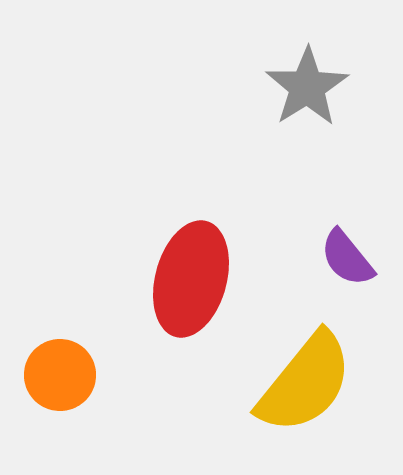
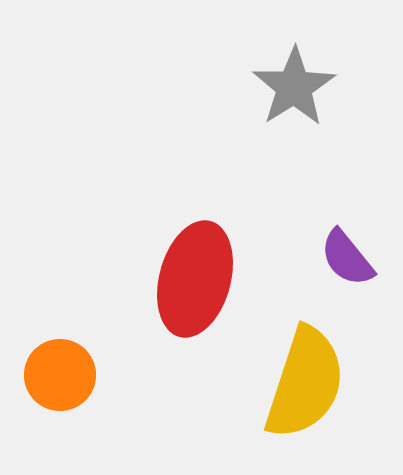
gray star: moved 13 px left
red ellipse: moved 4 px right
yellow semicircle: rotated 21 degrees counterclockwise
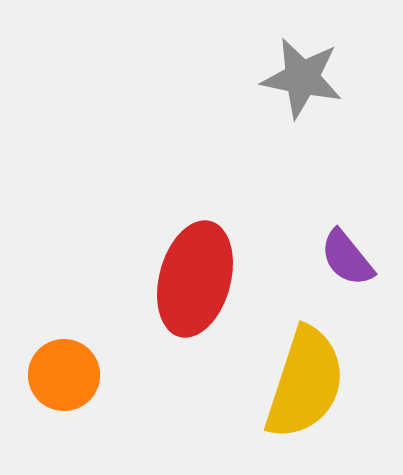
gray star: moved 8 px right, 9 px up; rotated 28 degrees counterclockwise
orange circle: moved 4 px right
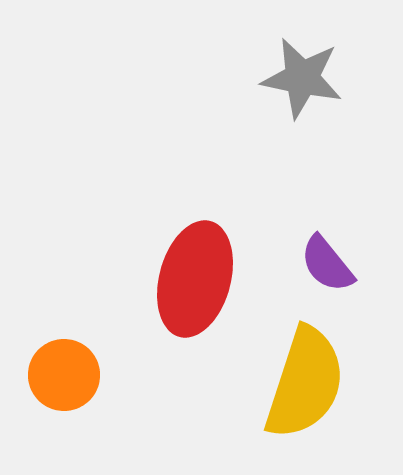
purple semicircle: moved 20 px left, 6 px down
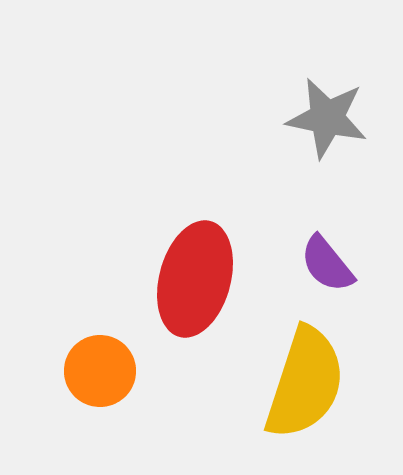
gray star: moved 25 px right, 40 px down
orange circle: moved 36 px right, 4 px up
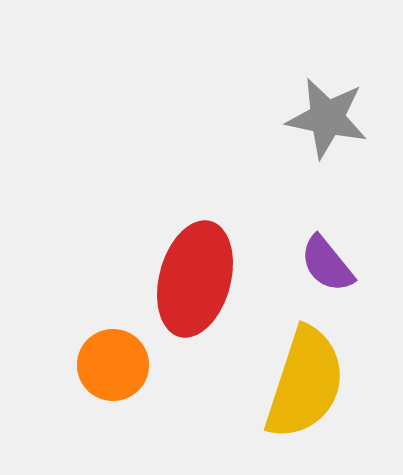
orange circle: moved 13 px right, 6 px up
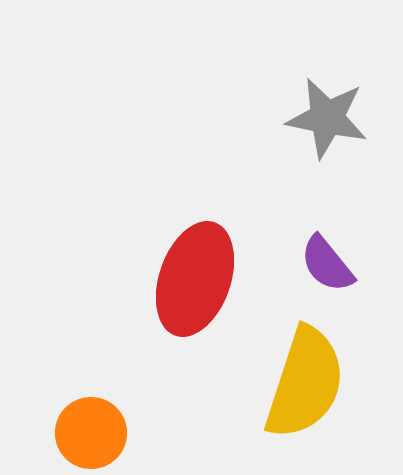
red ellipse: rotated 4 degrees clockwise
orange circle: moved 22 px left, 68 px down
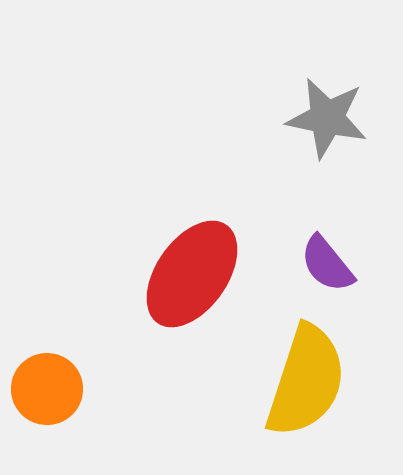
red ellipse: moved 3 px left, 5 px up; rotated 16 degrees clockwise
yellow semicircle: moved 1 px right, 2 px up
orange circle: moved 44 px left, 44 px up
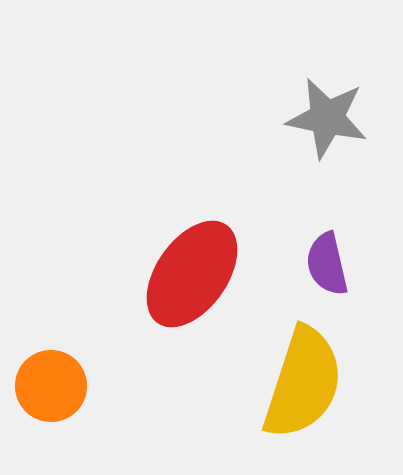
purple semicircle: rotated 26 degrees clockwise
yellow semicircle: moved 3 px left, 2 px down
orange circle: moved 4 px right, 3 px up
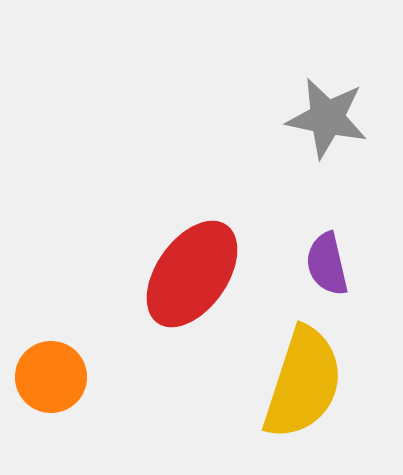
orange circle: moved 9 px up
